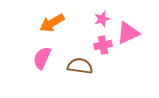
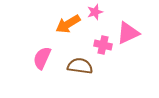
pink star: moved 7 px left, 7 px up
orange arrow: moved 16 px right, 1 px down
pink cross: rotated 24 degrees clockwise
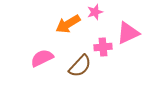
pink cross: moved 2 px down; rotated 18 degrees counterclockwise
pink semicircle: rotated 40 degrees clockwise
brown semicircle: rotated 125 degrees clockwise
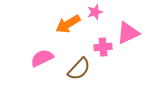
brown semicircle: moved 1 px left, 3 px down
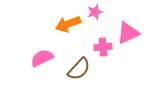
orange arrow: rotated 10 degrees clockwise
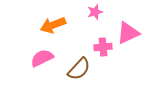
orange arrow: moved 15 px left, 1 px down
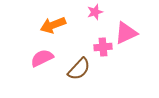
pink triangle: moved 2 px left
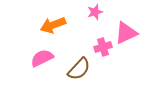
pink cross: rotated 12 degrees counterclockwise
